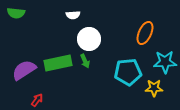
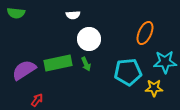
green arrow: moved 1 px right, 3 px down
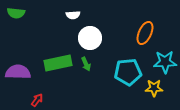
white circle: moved 1 px right, 1 px up
purple semicircle: moved 6 px left, 2 px down; rotated 35 degrees clockwise
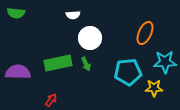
red arrow: moved 14 px right
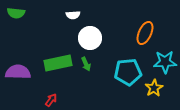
yellow star: rotated 30 degrees counterclockwise
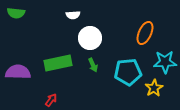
green arrow: moved 7 px right, 1 px down
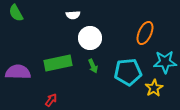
green semicircle: rotated 54 degrees clockwise
green arrow: moved 1 px down
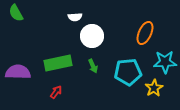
white semicircle: moved 2 px right, 2 px down
white circle: moved 2 px right, 2 px up
red arrow: moved 5 px right, 8 px up
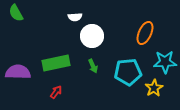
green rectangle: moved 2 px left
